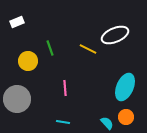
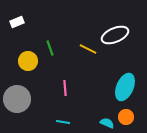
cyan semicircle: rotated 24 degrees counterclockwise
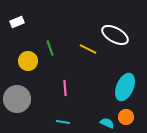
white ellipse: rotated 52 degrees clockwise
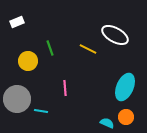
cyan line: moved 22 px left, 11 px up
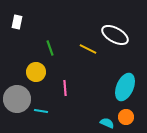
white rectangle: rotated 56 degrees counterclockwise
yellow circle: moved 8 px right, 11 px down
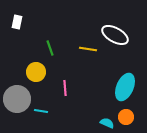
yellow line: rotated 18 degrees counterclockwise
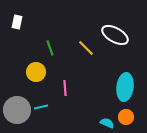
yellow line: moved 2 px left, 1 px up; rotated 36 degrees clockwise
cyan ellipse: rotated 16 degrees counterclockwise
gray circle: moved 11 px down
cyan line: moved 4 px up; rotated 24 degrees counterclockwise
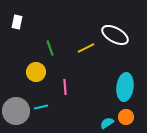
yellow line: rotated 72 degrees counterclockwise
pink line: moved 1 px up
gray circle: moved 1 px left, 1 px down
cyan semicircle: rotated 56 degrees counterclockwise
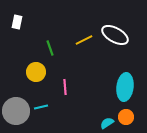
yellow line: moved 2 px left, 8 px up
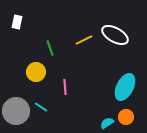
cyan ellipse: rotated 20 degrees clockwise
cyan line: rotated 48 degrees clockwise
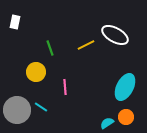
white rectangle: moved 2 px left
yellow line: moved 2 px right, 5 px down
gray circle: moved 1 px right, 1 px up
